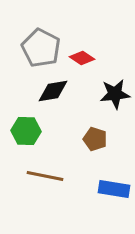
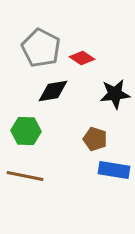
brown line: moved 20 px left
blue rectangle: moved 19 px up
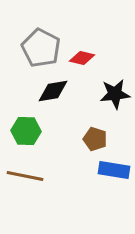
red diamond: rotated 20 degrees counterclockwise
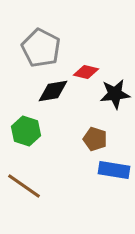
red diamond: moved 4 px right, 14 px down
green hexagon: rotated 16 degrees clockwise
brown line: moved 1 px left, 10 px down; rotated 24 degrees clockwise
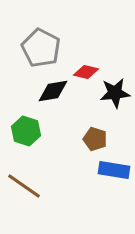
black star: moved 1 px up
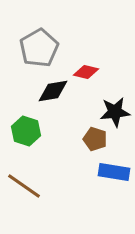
gray pentagon: moved 2 px left; rotated 15 degrees clockwise
black star: moved 19 px down
blue rectangle: moved 2 px down
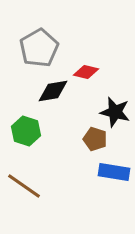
black star: rotated 20 degrees clockwise
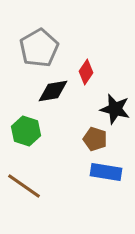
red diamond: rotated 70 degrees counterclockwise
black star: moved 3 px up
blue rectangle: moved 8 px left
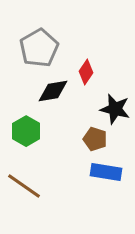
green hexagon: rotated 12 degrees clockwise
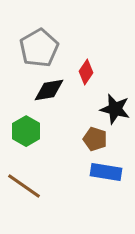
black diamond: moved 4 px left, 1 px up
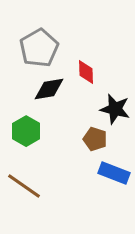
red diamond: rotated 35 degrees counterclockwise
black diamond: moved 1 px up
blue rectangle: moved 8 px right, 1 px down; rotated 12 degrees clockwise
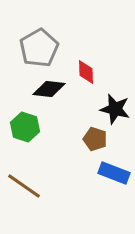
black diamond: rotated 16 degrees clockwise
green hexagon: moved 1 px left, 4 px up; rotated 12 degrees counterclockwise
